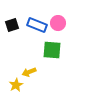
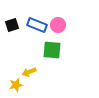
pink circle: moved 2 px down
yellow star: rotated 16 degrees clockwise
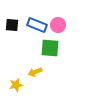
black square: rotated 24 degrees clockwise
green square: moved 2 px left, 2 px up
yellow arrow: moved 6 px right
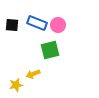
blue rectangle: moved 2 px up
green square: moved 2 px down; rotated 18 degrees counterclockwise
yellow arrow: moved 2 px left, 2 px down
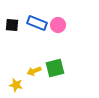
green square: moved 5 px right, 18 px down
yellow arrow: moved 1 px right, 3 px up
yellow star: rotated 24 degrees clockwise
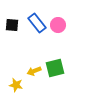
blue rectangle: rotated 30 degrees clockwise
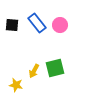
pink circle: moved 2 px right
yellow arrow: rotated 40 degrees counterclockwise
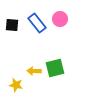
pink circle: moved 6 px up
yellow arrow: rotated 64 degrees clockwise
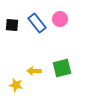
green square: moved 7 px right
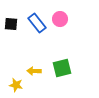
black square: moved 1 px left, 1 px up
